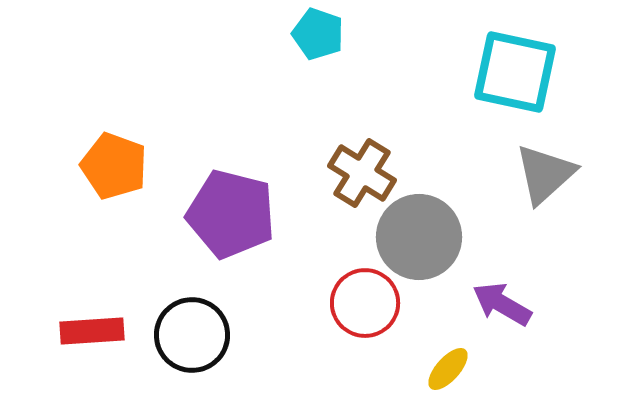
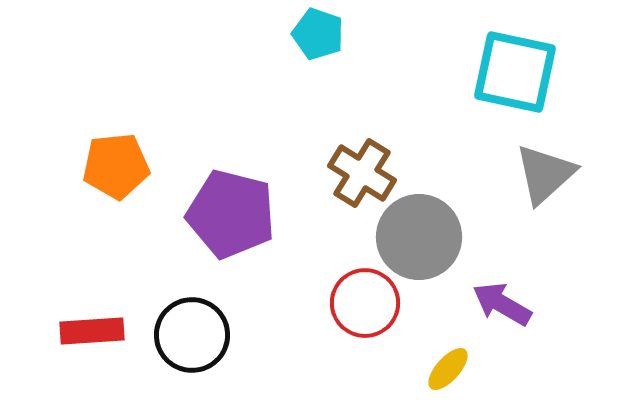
orange pentagon: moved 2 px right; rotated 26 degrees counterclockwise
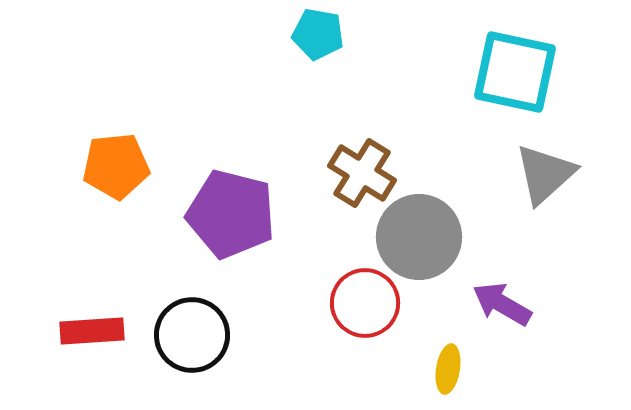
cyan pentagon: rotated 9 degrees counterclockwise
yellow ellipse: rotated 33 degrees counterclockwise
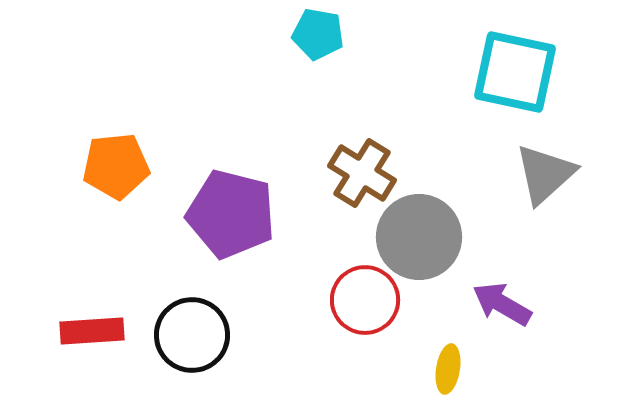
red circle: moved 3 px up
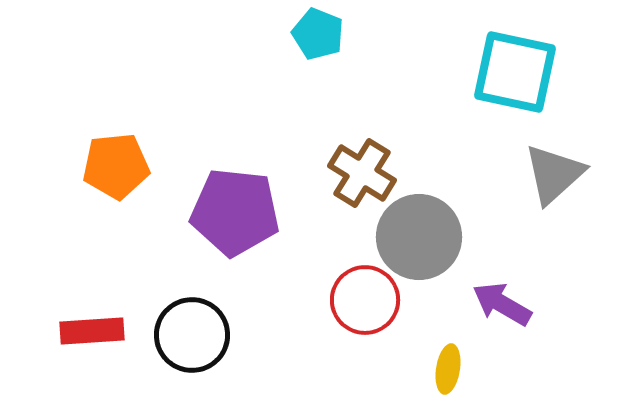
cyan pentagon: rotated 12 degrees clockwise
gray triangle: moved 9 px right
purple pentagon: moved 4 px right, 2 px up; rotated 8 degrees counterclockwise
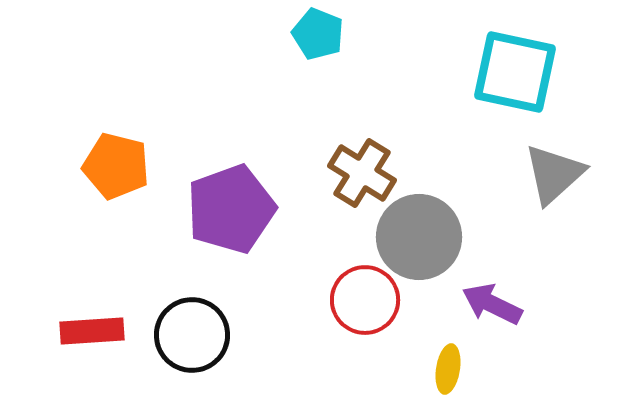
orange pentagon: rotated 20 degrees clockwise
purple pentagon: moved 4 px left, 3 px up; rotated 26 degrees counterclockwise
purple arrow: moved 10 px left; rotated 4 degrees counterclockwise
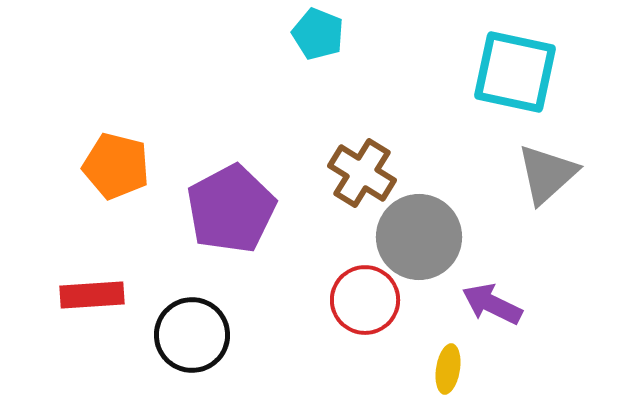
gray triangle: moved 7 px left
purple pentagon: rotated 8 degrees counterclockwise
red rectangle: moved 36 px up
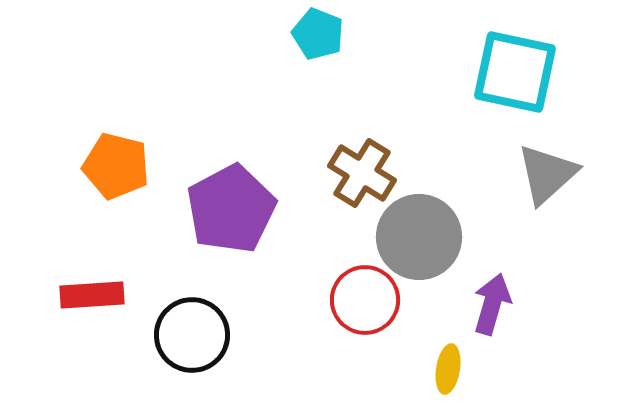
purple arrow: rotated 80 degrees clockwise
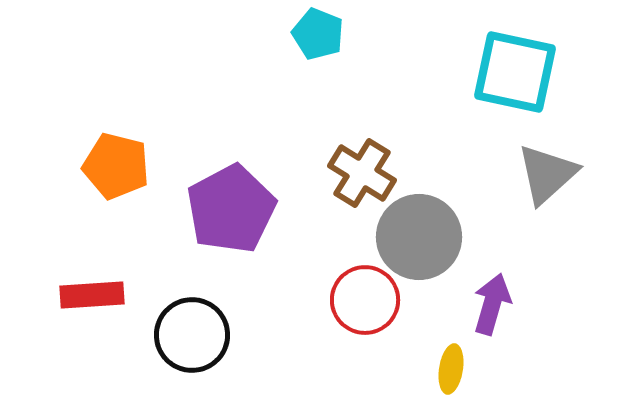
yellow ellipse: moved 3 px right
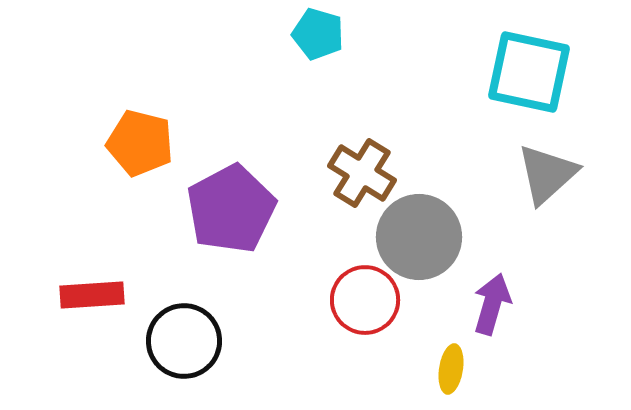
cyan pentagon: rotated 6 degrees counterclockwise
cyan square: moved 14 px right
orange pentagon: moved 24 px right, 23 px up
black circle: moved 8 px left, 6 px down
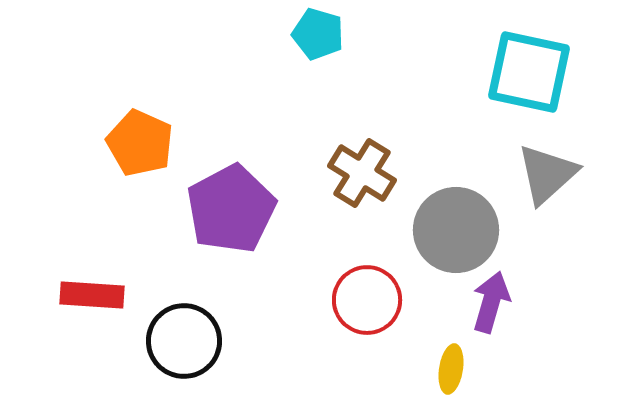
orange pentagon: rotated 10 degrees clockwise
gray circle: moved 37 px right, 7 px up
red rectangle: rotated 8 degrees clockwise
red circle: moved 2 px right
purple arrow: moved 1 px left, 2 px up
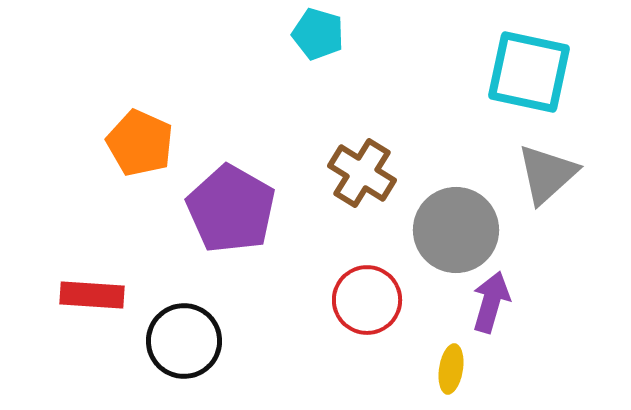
purple pentagon: rotated 14 degrees counterclockwise
